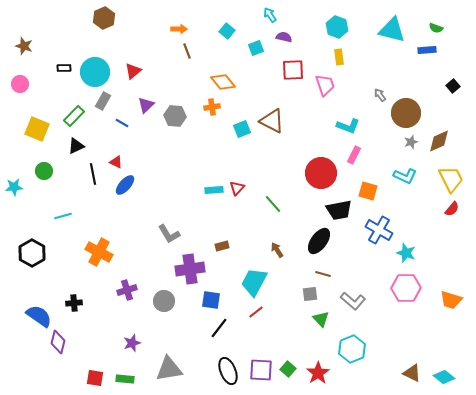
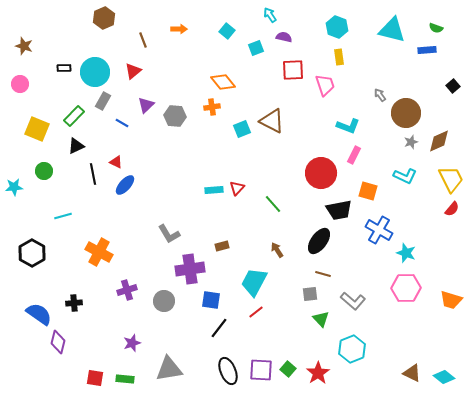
brown line at (187, 51): moved 44 px left, 11 px up
blue semicircle at (39, 316): moved 2 px up
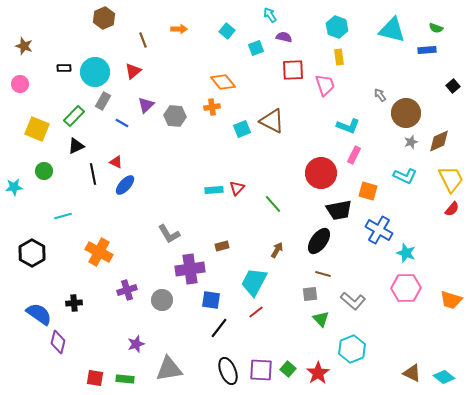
brown arrow at (277, 250): rotated 63 degrees clockwise
gray circle at (164, 301): moved 2 px left, 1 px up
purple star at (132, 343): moved 4 px right, 1 px down
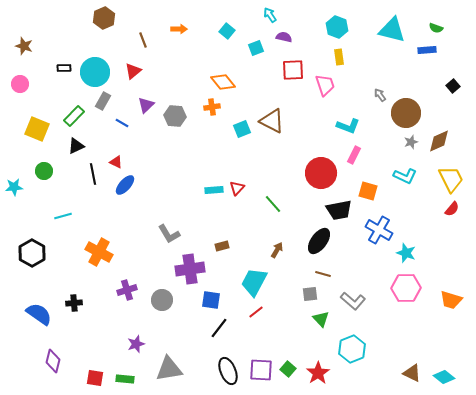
purple diamond at (58, 342): moved 5 px left, 19 px down
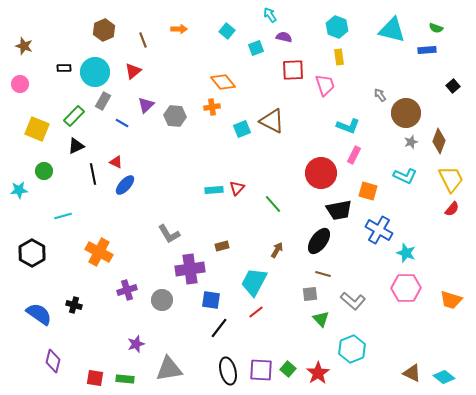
brown hexagon at (104, 18): moved 12 px down
brown diamond at (439, 141): rotated 45 degrees counterclockwise
cyan star at (14, 187): moved 5 px right, 3 px down
black cross at (74, 303): moved 2 px down; rotated 21 degrees clockwise
black ellipse at (228, 371): rotated 8 degrees clockwise
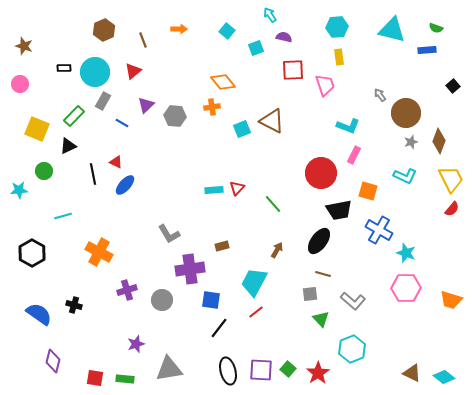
cyan hexagon at (337, 27): rotated 25 degrees counterclockwise
black triangle at (76, 146): moved 8 px left
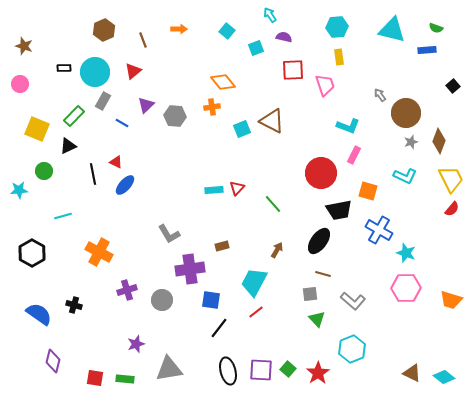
green triangle at (321, 319): moved 4 px left
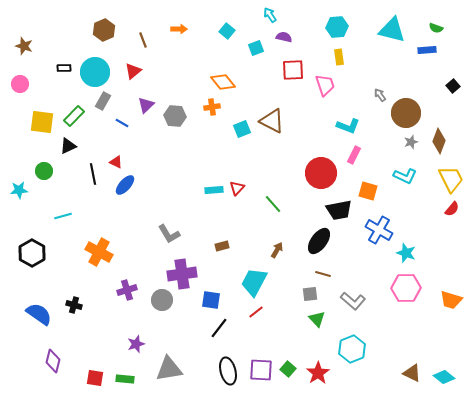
yellow square at (37, 129): moved 5 px right, 7 px up; rotated 15 degrees counterclockwise
purple cross at (190, 269): moved 8 px left, 5 px down
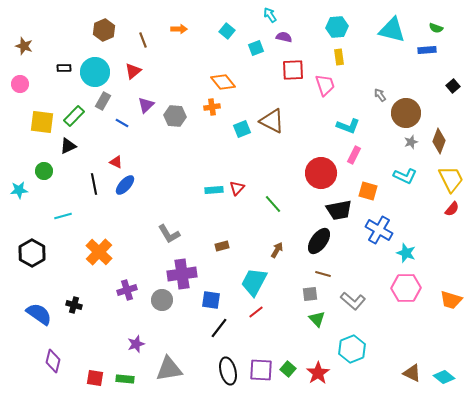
black line at (93, 174): moved 1 px right, 10 px down
orange cross at (99, 252): rotated 16 degrees clockwise
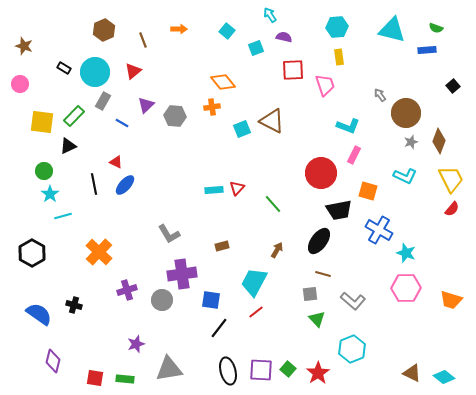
black rectangle at (64, 68): rotated 32 degrees clockwise
cyan star at (19, 190): moved 31 px right, 4 px down; rotated 30 degrees counterclockwise
